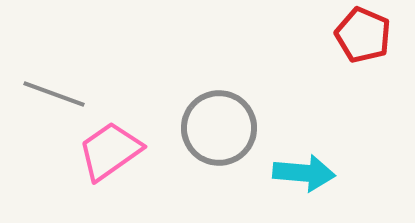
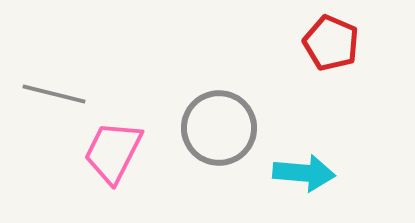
red pentagon: moved 32 px left, 8 px down
gray line: rotated 6 degrees counterclockwise
pink trapezoid: moved 3 px right, 1 px down; rotated 28 degrees counterclockwise
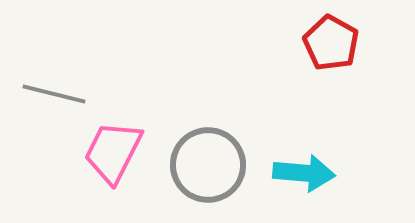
red pentagon: rotated 6 degrees clockwise
gray circle: moved 11 px left, 37 px down
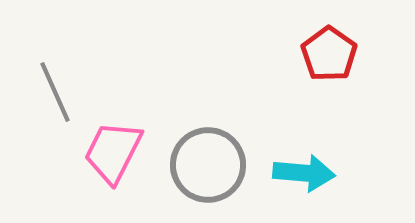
red pentagon: moved 2 px left, 11 px down; rotated 6 degrees clockwise
gray line: moved 1 px right, 2 px up; rotated 52 degrees clockwise
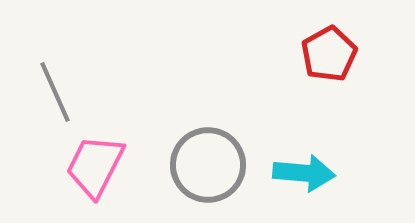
red pentagon: rotated 8 degrees clockwise
pink trapezoid: moved 18 px left, 14 px down
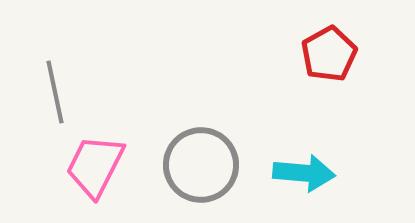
gray line: rotated 12 degrees clockwise
gray circle: moved 7 px left
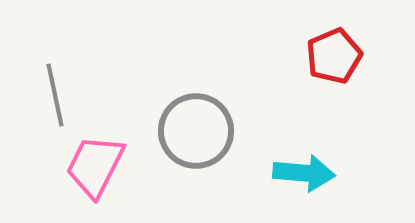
red pentagon: moved 5 px right, 2 px down; rotated 6 degrees clockwise
gray line: moved 3 px down
gray circle: moved 5 px left, 34 px up
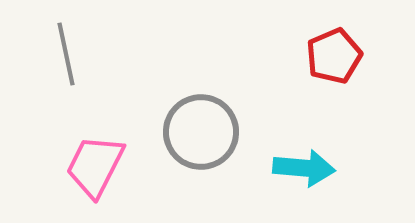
gray line: moved 11 px right, 41 px up
gray circle: moved 5 px right, 1 px down
cyan arrow: moved 5 px up
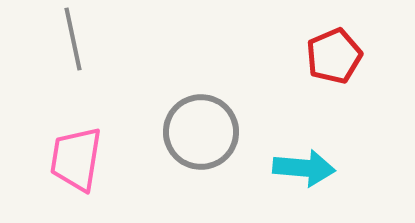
gray line: moved 7 px right, 15 px up
pink trapezoid: moved 19 px left, 7 px up; rotated 18 degrees counterclockwise
